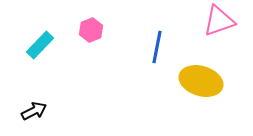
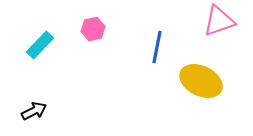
pink hexagon: moved 2 px right, 1 px up; rotated 10 degrees clockwise
yellow ellipse: rotated 9 degrees clockwise
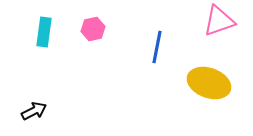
cyan rectangle: moved 4 px right, 13 px up; rotated 36 degrees counterclockwise
yellow ellipse: moved 8 px right, 2 px down; rotated 6 degrees counterclockwise
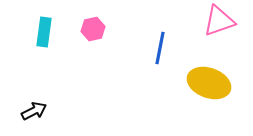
blue line: moved 3 px right, 1 px down
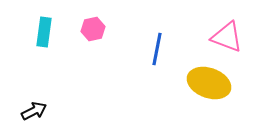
pink triangle: moved 8 px right, 16 px down; rotated 40 degrees clockwise
blue line: moved 3 px left, 1 px down
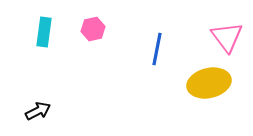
pink triangle: rotated 32 degrees clockwise
yellow ellipse: rotated 33 degrees counterclockwise
black arrow: moved 4 px right
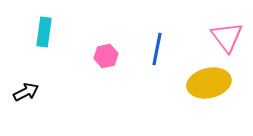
pink hexagon: moved 13 px right, 27 px down
black arrow: moved 12 px left, 19 px up
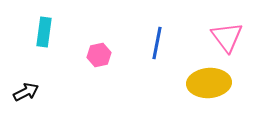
blue line: moved 6 px up
pink hexagon: moved 7 px left, 1 px up
yellow ellipse: rotated 9 degrees clockwise
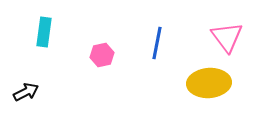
pink hexagon: moved 3 px right
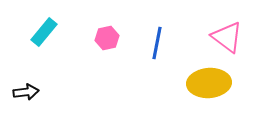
cyan rectangle: rotated 32 degrees clockwise
pink triangle: rotated 16 degrees counterclockwise
pink hexagon: moved 5 px right, 17 px up
black arrow: rotated 20 degrees clockwise
